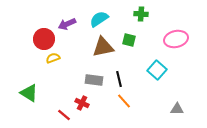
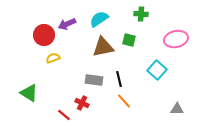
red circle: moved 4 px up
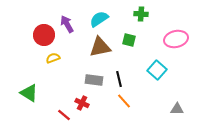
purple arrow: rotated 84 degrees clockwise
brown triangle: moved 3 px left
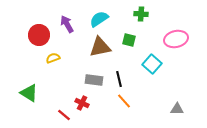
red circle: moved 5 px left
cyan square: moved 5 px left, 6 px up
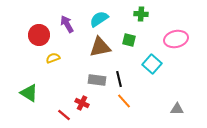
gray rectangle: moved 3 px right
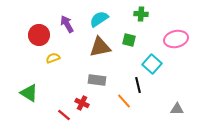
black line: moved 19 px right, 6 px down
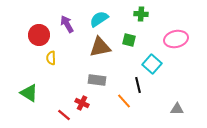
yellow semicircle: moved 2 px left; rotated 72 degrees counterclockwise
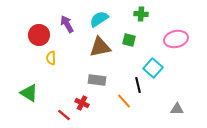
cyan square: moved 1 px right, 4 px down
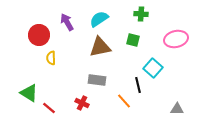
purple arrow: moved 2 px up
green square: moved 4 px right
red line: moved 15 px left, 7 px up
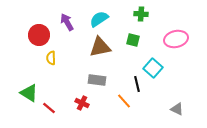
black line: moved 1 px left, 1 px up
gray triangle: rotated 24 degrees clockwise
